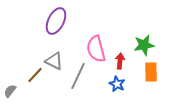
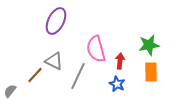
green star: moved 5 px right
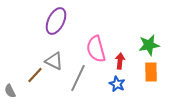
gray line: moved 2 px down
gray semicircle: rotated 64 degrees counterclockwise
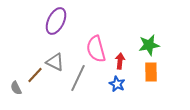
gray triangle: moved 1 px right, 1 px down
gray semicircle: moved 6 px right, 3 px up
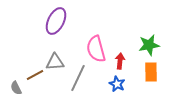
gray triangle: rotated 30 degrees counterclockwise
brown line: rotated 18 degrees clockwise
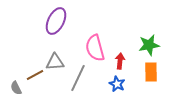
pink semicircle: moved 1 px left, 1 px up
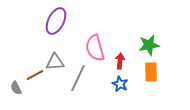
blue star: moved 3 px right
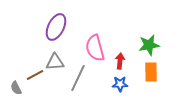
purple ellipse: moved 6 px down
blue star: rotated 28 degrees counterclockwise
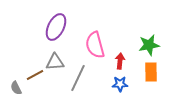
pink semicircle: moved 3 px up
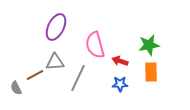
red arrow: rotated 77 degrees counterclockwise
